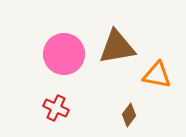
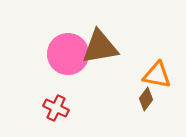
brown triangle: moved 17 px left
pink circle: moved 4 px right
brown diamond: moved 17 px right, 16 px up
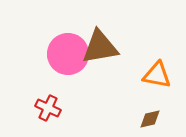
brown diamond: moved 4 px right, 20 px down; rotated 40 degrees clockwise
red cross: moved 8 px left
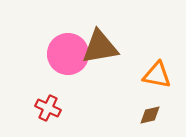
brown diamond: moved 4 px up
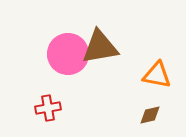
red cross: rotated 35 degrees counterclockwise
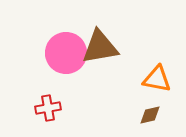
pink circle: moved 2 px left, 1 px up
orange triangle: moved 4 px down
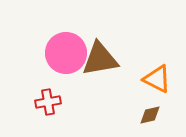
brown triangle: moved 12 px down
orange triangle: rotated 16 degrees clockwise
red cross: moved 6 px up
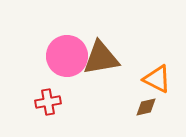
pink circle: moved 1 px right, 3 px down
brown triangle: moved 1 px right, 1 px up
brown diamond: moved 4 px left, 8 px up
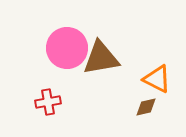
pink circle: moved 8 px up
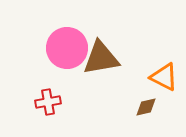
orange triangle: moved 7 px right, 2 px up
